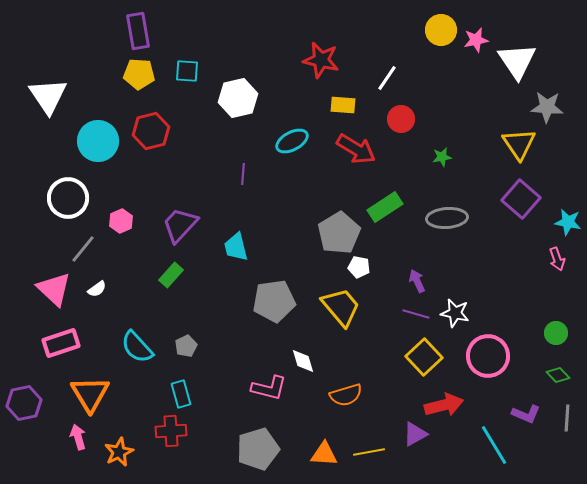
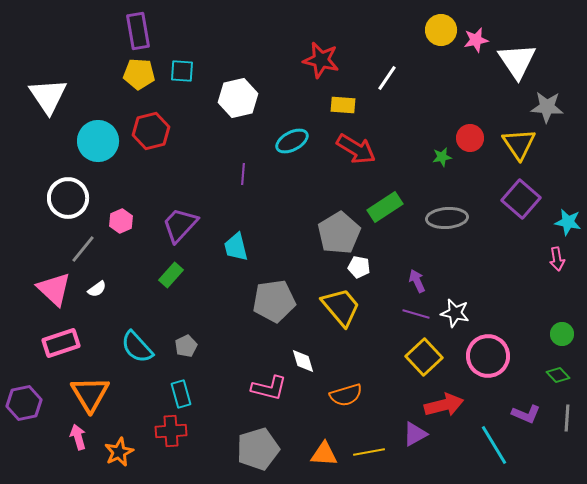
cyan square at (187, 71): moved 5 px left
red circle at (401, 119): moved 69 px right, 19 px down
pink arrow at (557, 259): rotated 10 degrees clockwise
green circle at (556, 333): moved 6 px right, 1 px down
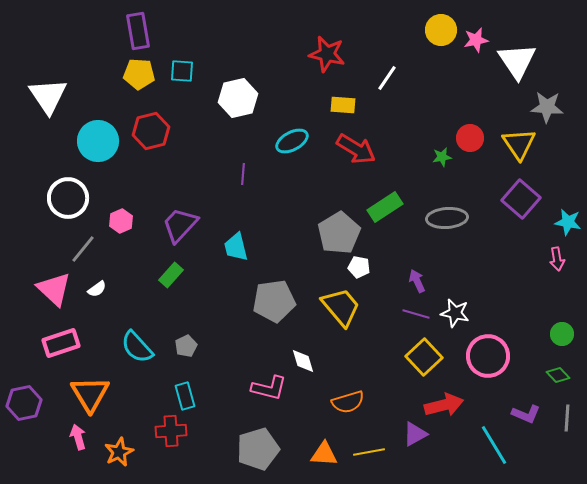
red star at (321, 60): moved 6 px right, 6 px up
cyan rectangle at (181, 394): moved 4 px right, 2 px down
orange semicircle at (346, 395): moved 2 px right, 7 px down
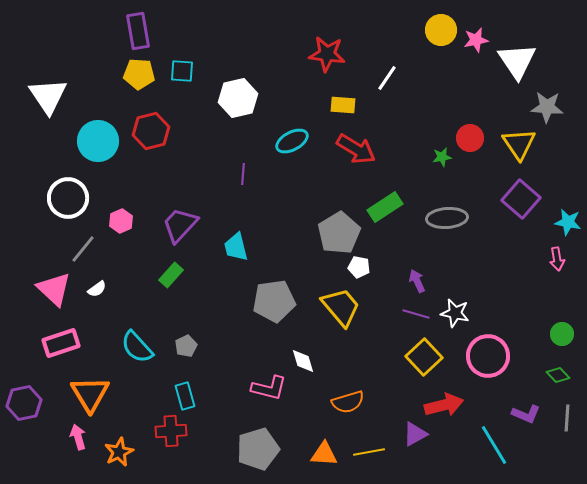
red star at (327, 54): rotated 6 degrees counterclockwise
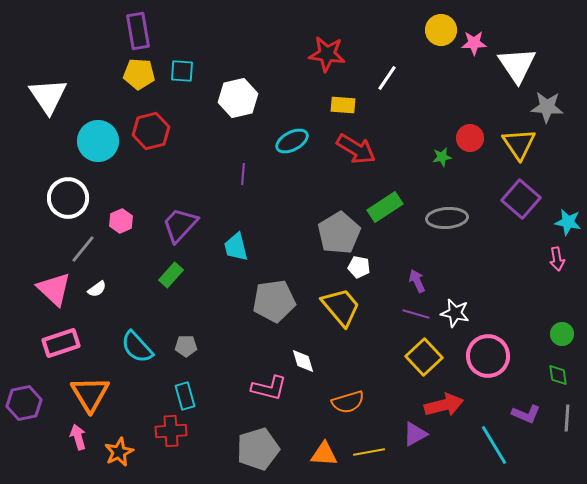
pink star at (476, 40): moved 2 px left, 3 px down; rotated 10 degrees clockwise
white triangle at (517, 61): moved 4 px down
gray pentagon at (186, 346): rotated 25 degrees clockwise
green diamond at (558, 375): rotated 35 degrees clockwise
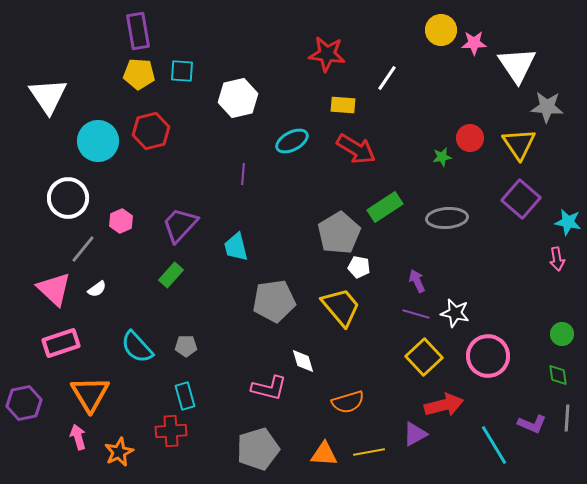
purple L-shape at (526, 414): moved 6 px right, 10 px down
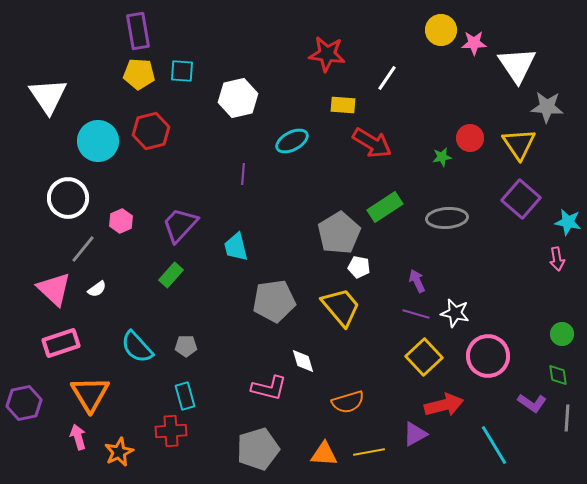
red arrow at (356, 149): moved 16 px right, 6 px up
purple L-shape at (532, 424): moved 21 px up; rotated 12 degrees clockwise
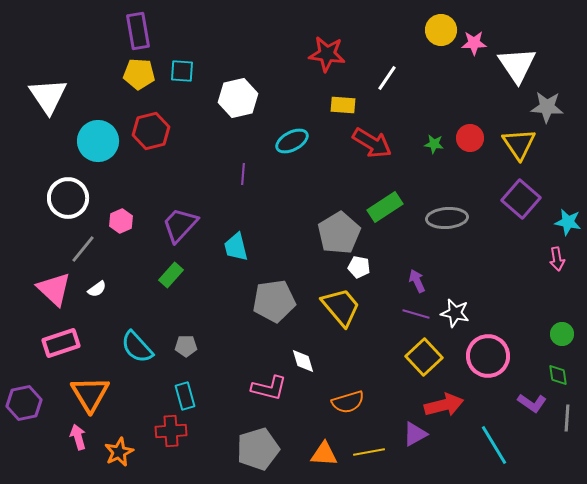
green star at (442, 157): moved 8 px left, 13 px up; rotated 18 degrees clockwise
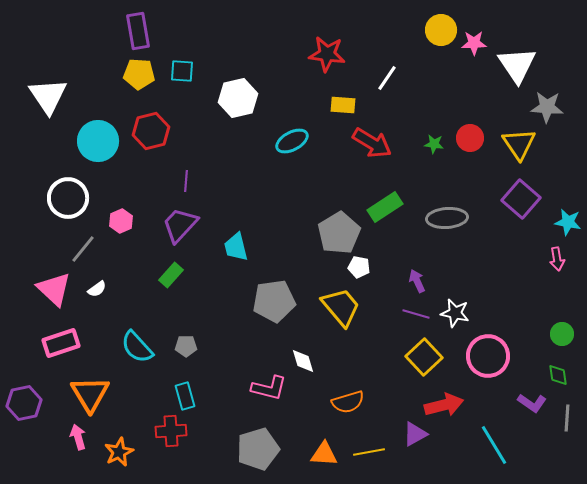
purple line at (243, 174): moved 57 px left, 7 px down
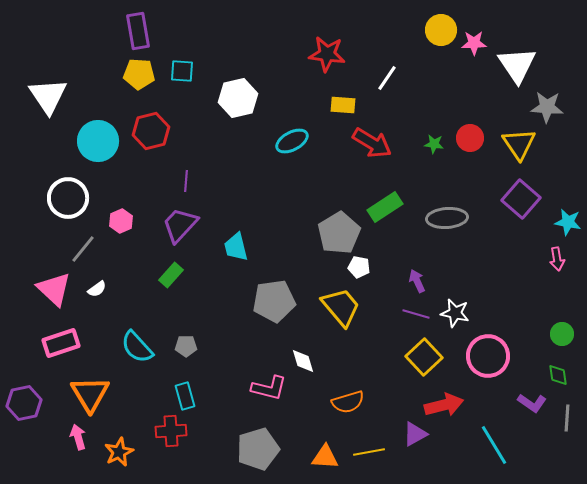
orange triangle at (324, 454): moved 1 px right, 3 px down
